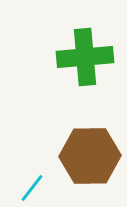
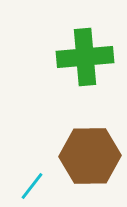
cyan line: moved 2 px up
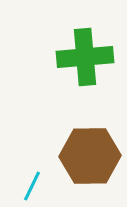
cyan line: rotated 12 degrees counterclockwise
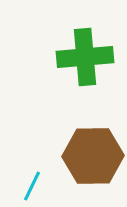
brown hexagon: moved 3 px right
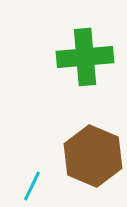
brown hexagon: rotated 24 degrees clockwise
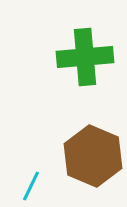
cyan line: moved 1 px left
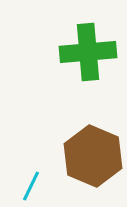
green cross: moved 3 px right, 5 px up
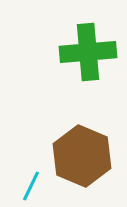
brown hexagon: moved 11 px left
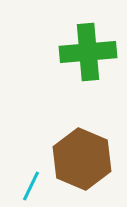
brown hexagon: moved 3 px down
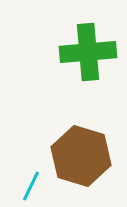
brown hexagon: moved 1 px left, 3 px up; rotated 6 degrees counterclockwise
